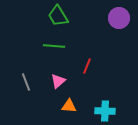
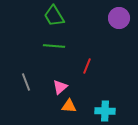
green trapezoid: moved 4 px left
pink triangle: moved 2 px right, 6 px down
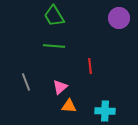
red line: moved 3 px right; rotated 28 degrees counterclockwise
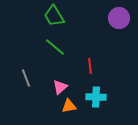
green line: moved 1 px right, 1 px down; rotated 35 degrees clockwise
gray line: moved 4 px up
orange triangle: rotated 14 degrees counterclockwise
cyan cross: moved 9 px left, 14 px up
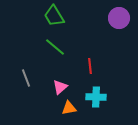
orange triangle: moved 2 px down
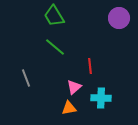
pink triangle: moved 14 px right
cyan cross: moved 5 px right, 1 px down
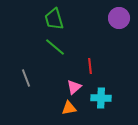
green trapezoid: moved 3 px down; rotated 15 degrees clockwise
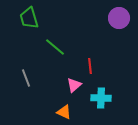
green trapezoid: moved 25 px left, 1 px up
pink triangle: moved 2 px up
orange triangle: moved 5 px left, 4 px down; rotated 35 degrees clockwise
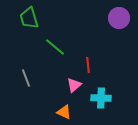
red line: moved 2 px left, 1 px up
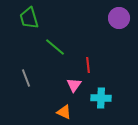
pink triangle: rotated 14 degrees counterclockwise
